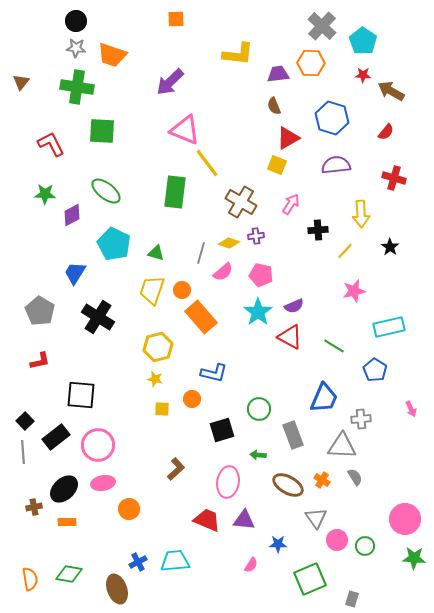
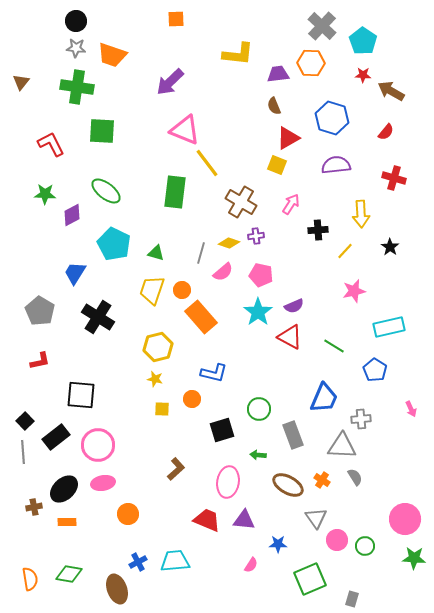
orange circle at (129, 509): moved 1 px left, 5 px down
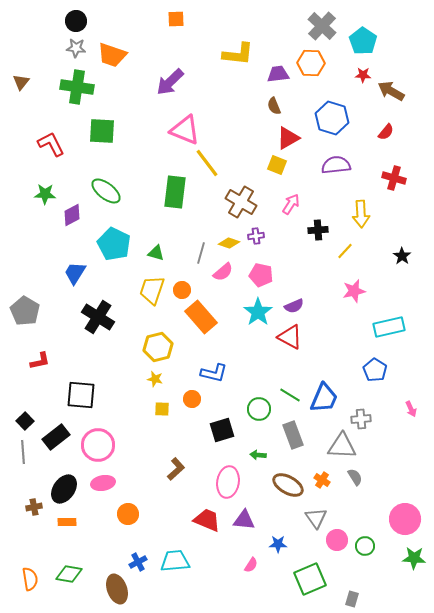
black star at (390, 247): moved 12 px right, 9 px down
gray pentagon at (40, 311): moved 15 px left
green line at (334, 346): moved 44 px left, 49 px down
black ellipse at (64, 489): rotated 12 degrees counterclockwise
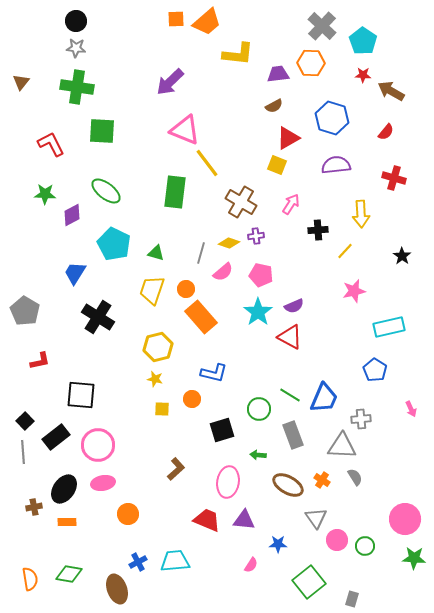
orange trapezoid at (112, 55): moved 95 px right, 33 px up; rotated 60 degrees counterclockwise
brown semicircle at (274, 106): rotated 96 degrees counterclockwise
orange circle at (182, 290): moved 4 px right, 1 px up
green square at (310, 579): moved 1 px left, 3 px down; rotated 16 degrees counterclockwise
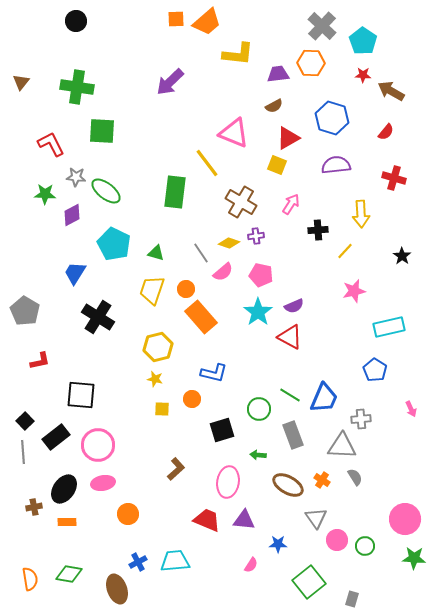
gray star at (76, 48): moved 129 px down
pink triangle at (185, 130): moved 49 px right, 3 px down
gray line at (201, 253): rotated 50 degrees counterclockwise
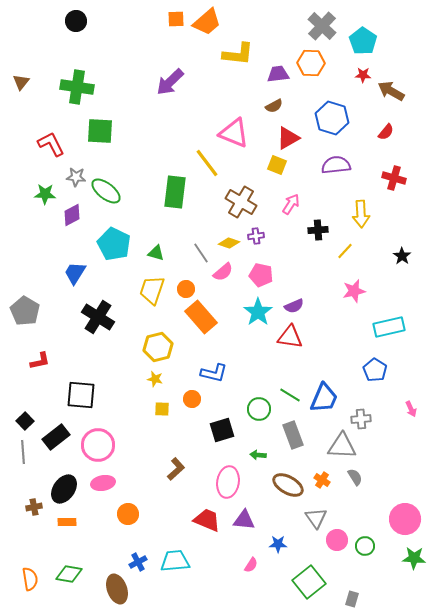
green square at (102, 131): moved 2 px left
red triangle at (290, 337): rotated 20 degrees counterclockwise
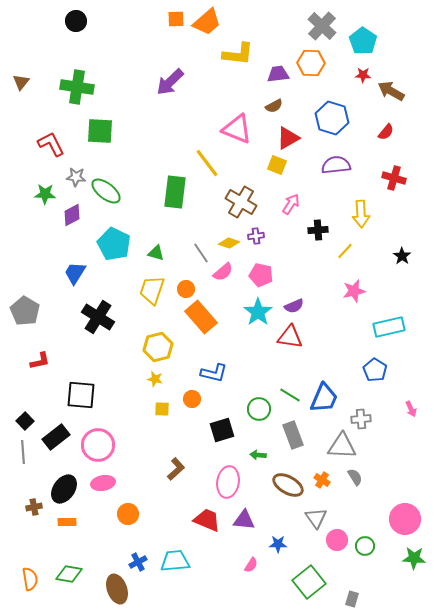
pink triangle at (234, 133): moved 3 px right, 4 px up
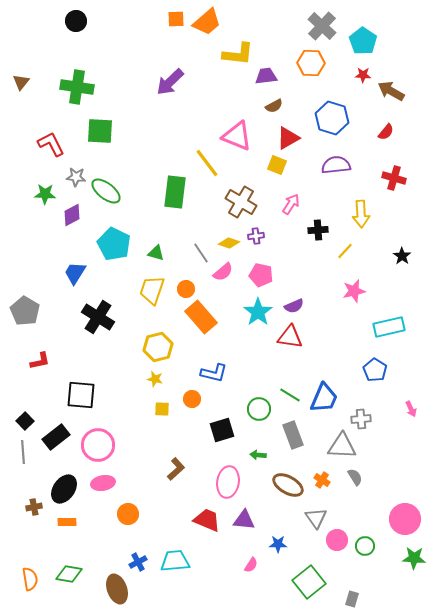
purple trapezoid at (278, 74): moved 12 px left, 2 px down
pink triangle at (237, 129): moved 7 px down
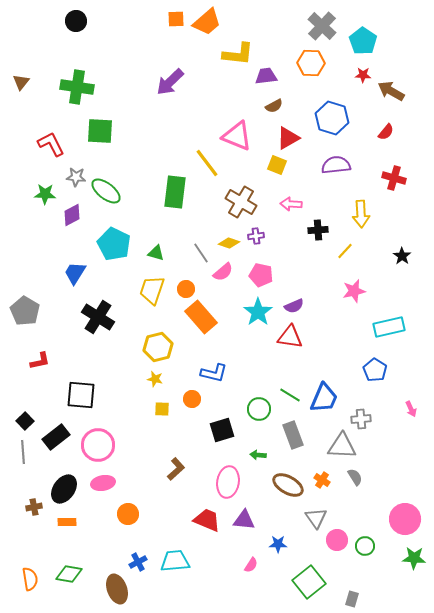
pink arrow at (291, 204): rotated 120 degrees counterclockwise
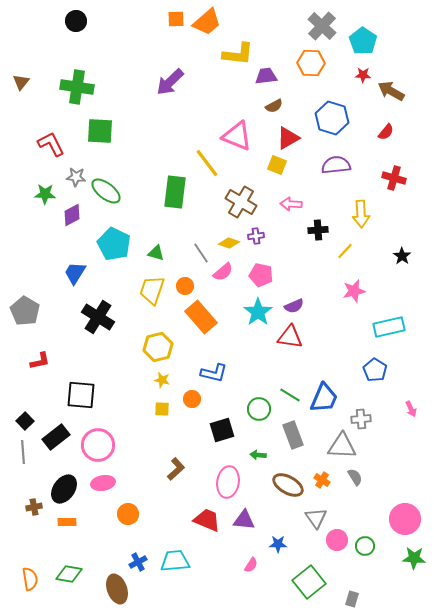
orange circle at (186, 289): moved 1 px left, 3 px up
yellow star at (155, 379): moved 7 px right, 1 px down
